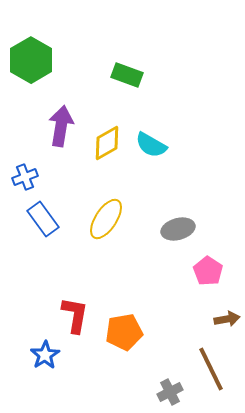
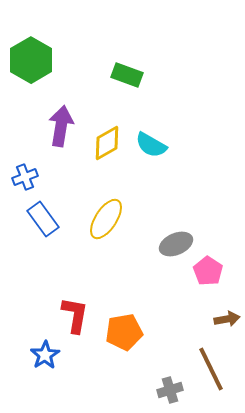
gray ellipse: moved 2 px left, 15 px down; rotated 8 degrees counterclockwise
gray cross: moved 2 px up; rotated 10 degrees clockwise
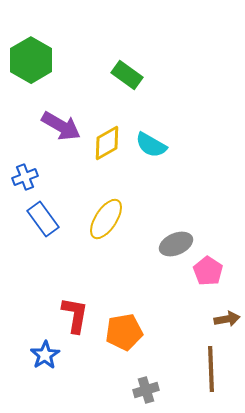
green rectangle: rotated 16 degrees clockwise
purple arrow: rotated 111 degrees clockwise
brown line: rotated 24 degrees clockwise
gray cross: moved 24 px left
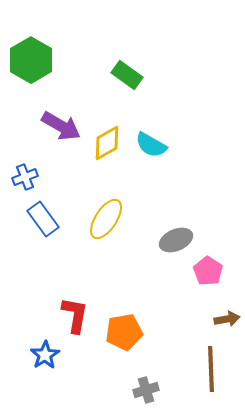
gray ellipse: moved 4 px up
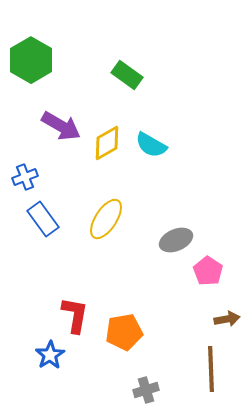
blue star: moved 5 px right
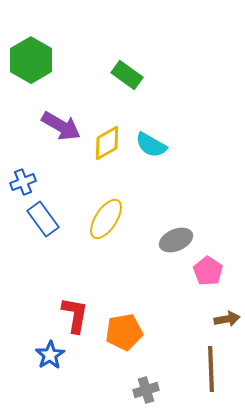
blue cross: moved 2 px left, 5 px down
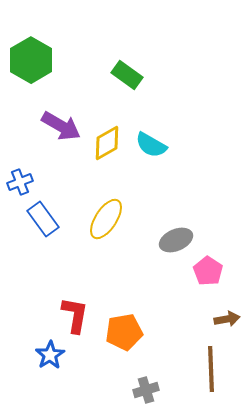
blue cross: moved 3 px left
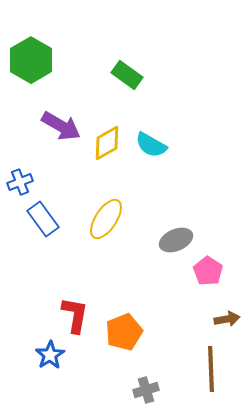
orange pentagon: rotated 12 degrees counterclockwise
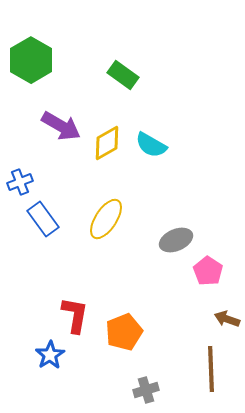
green rectangle: moved 4 px left
brown arrow: rotated 150 degrees counterclockwise
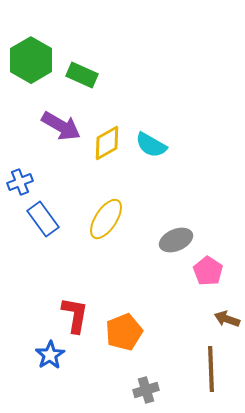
green rectangle: moved 41 px left; rotated 12 degrees counterclockwise
